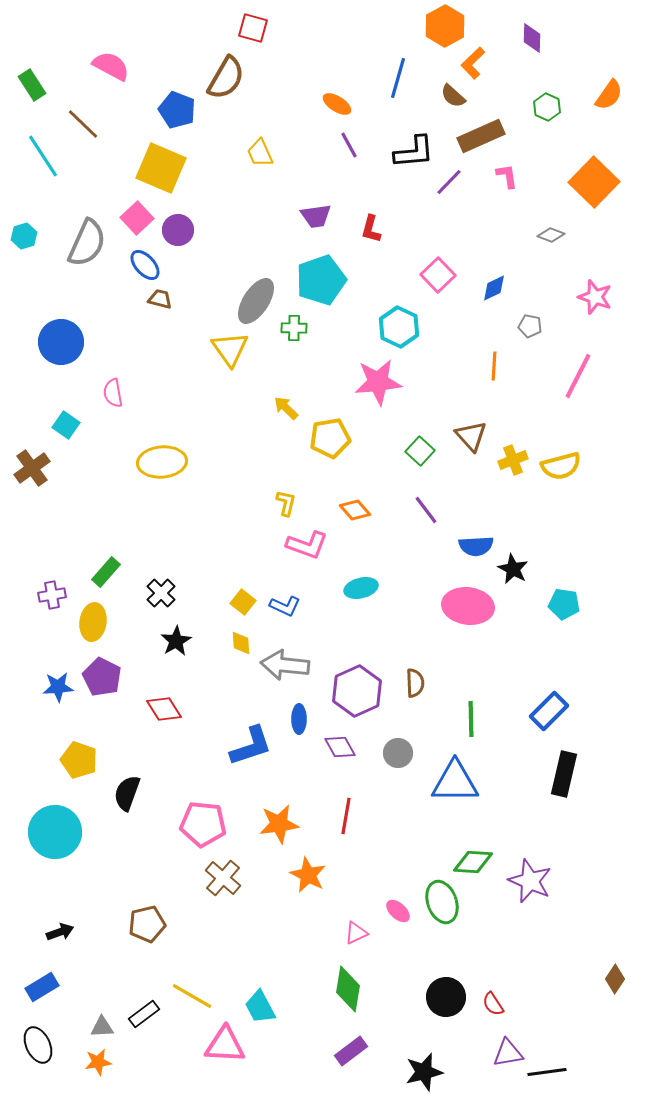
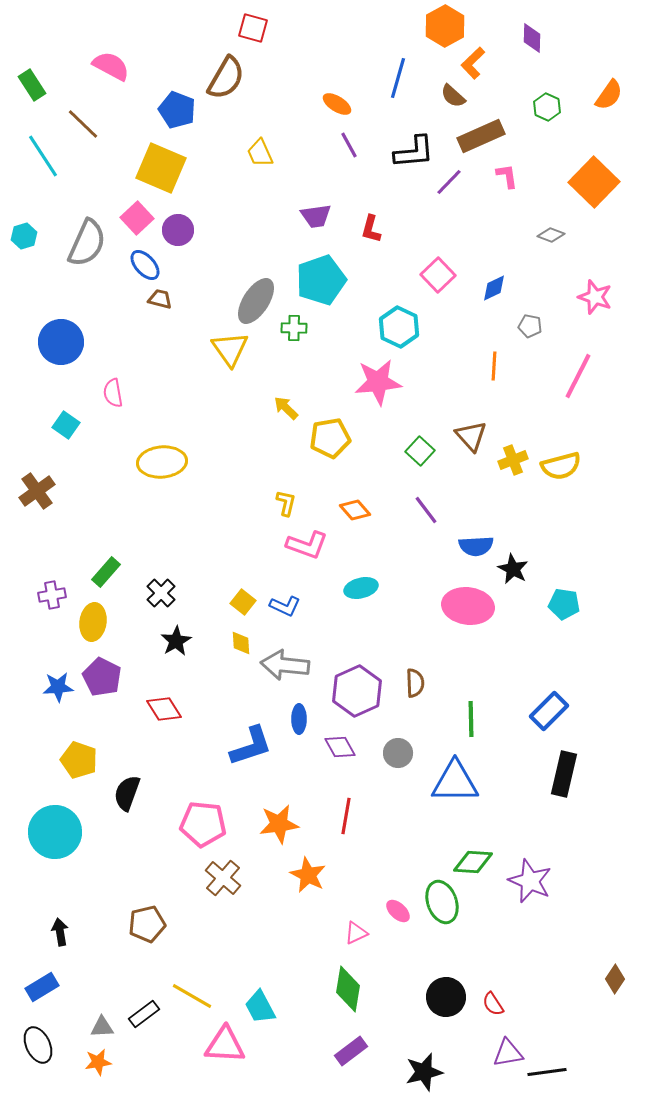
brown cross at (32, 468): moved 5 px right, 23 px down
black arrow at (60, 932): rotated 80 degrees counterclockwise
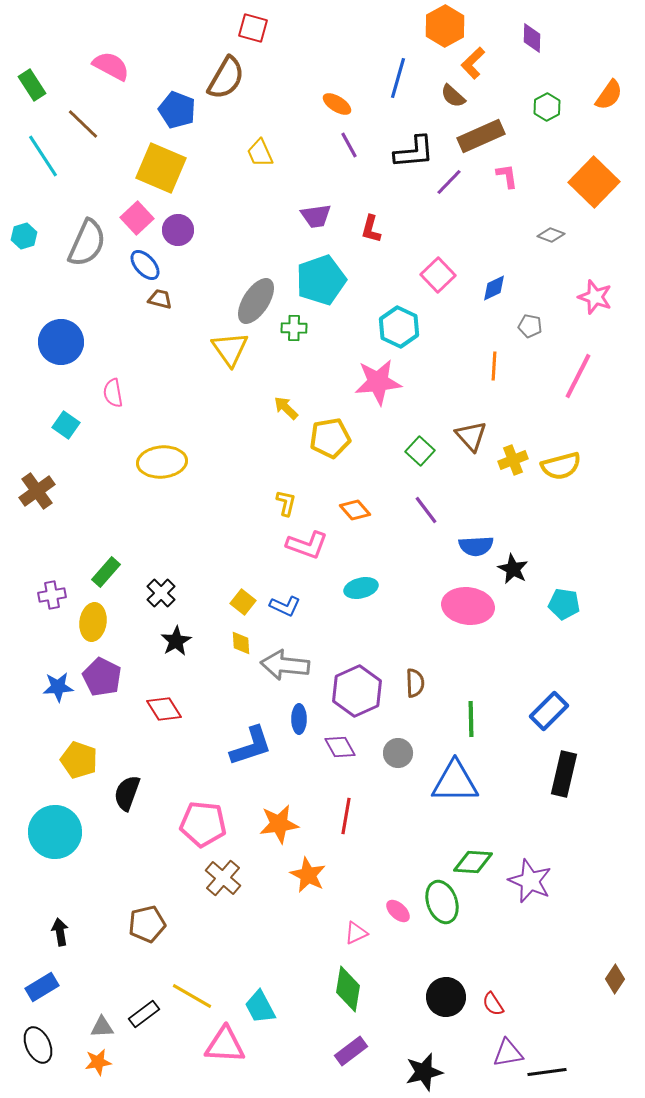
green hexagon at (547, 107): rotated 8 degrees clockwise
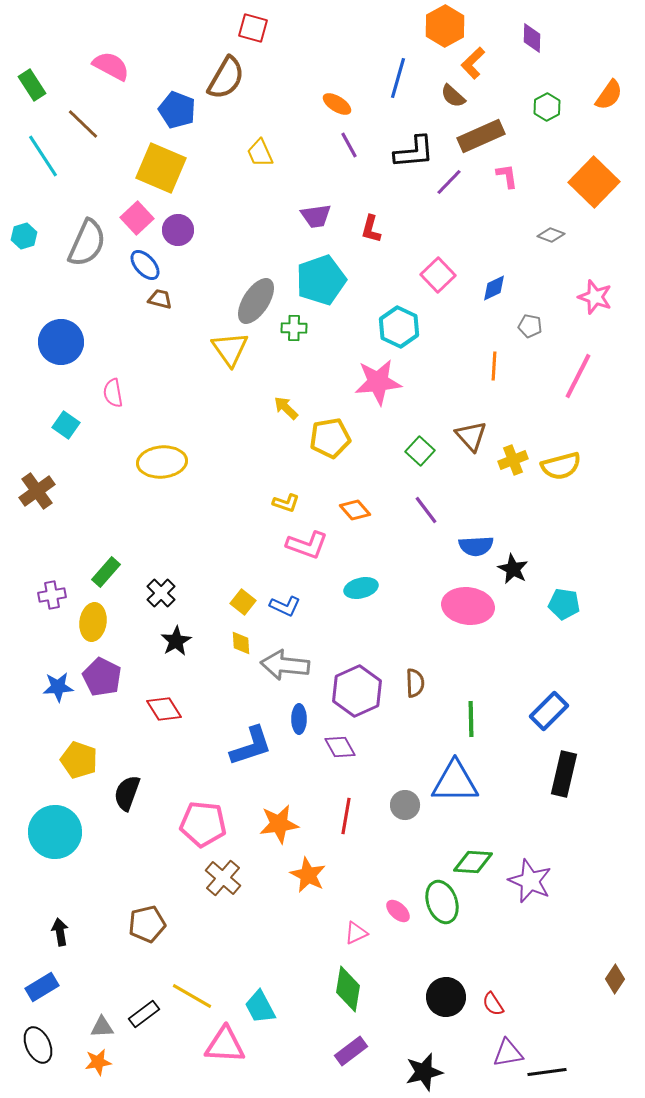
yellow L-shape at (286, 503): rotated 96 degrees clockwise
gray circle at (398, 753): moved 7 px right, 52 px down
